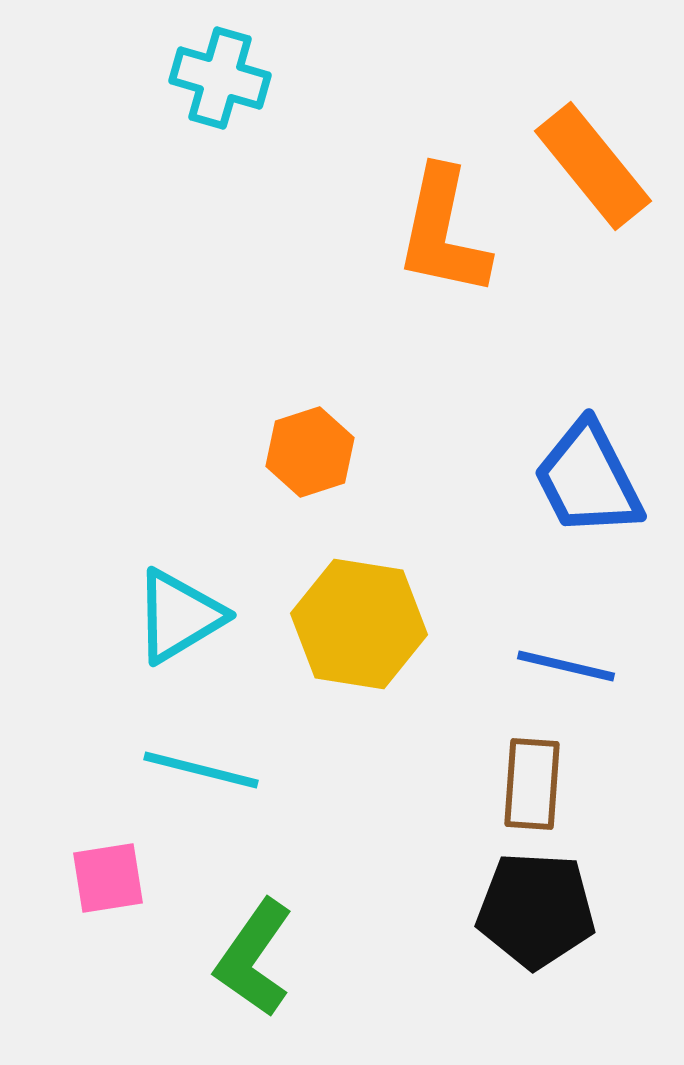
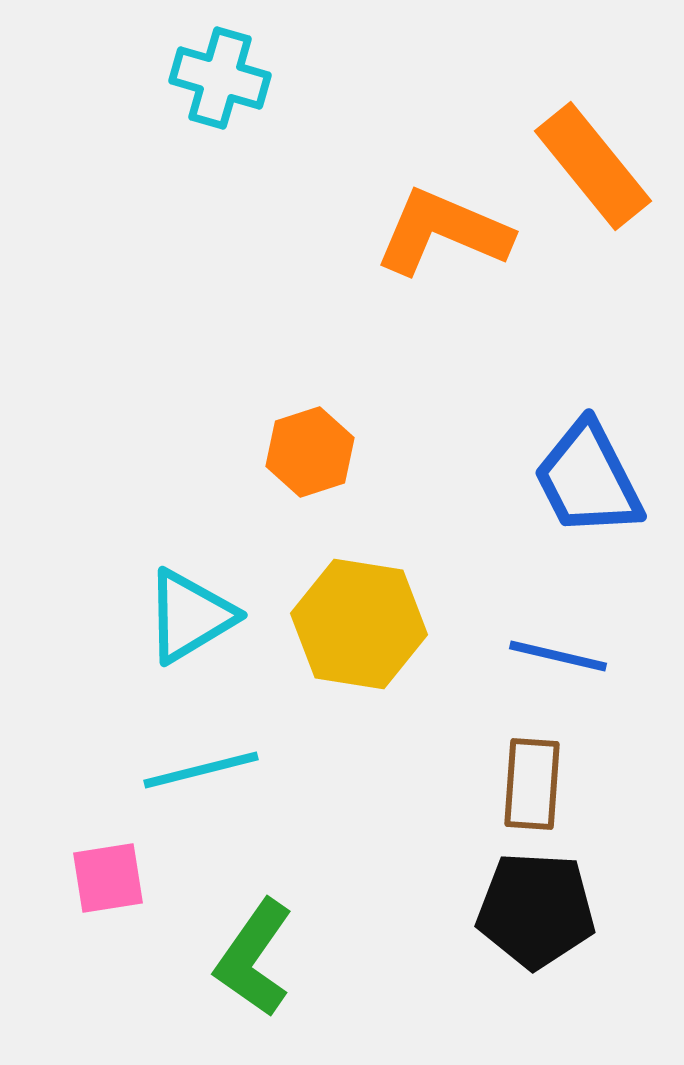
orange L-shape: rotated 101 degrees clockwise
cyan triangle: moved 11 px right
blue line: moved 8 px left, 10 px up
cyan line: rotated 28 degrees counterclockwise
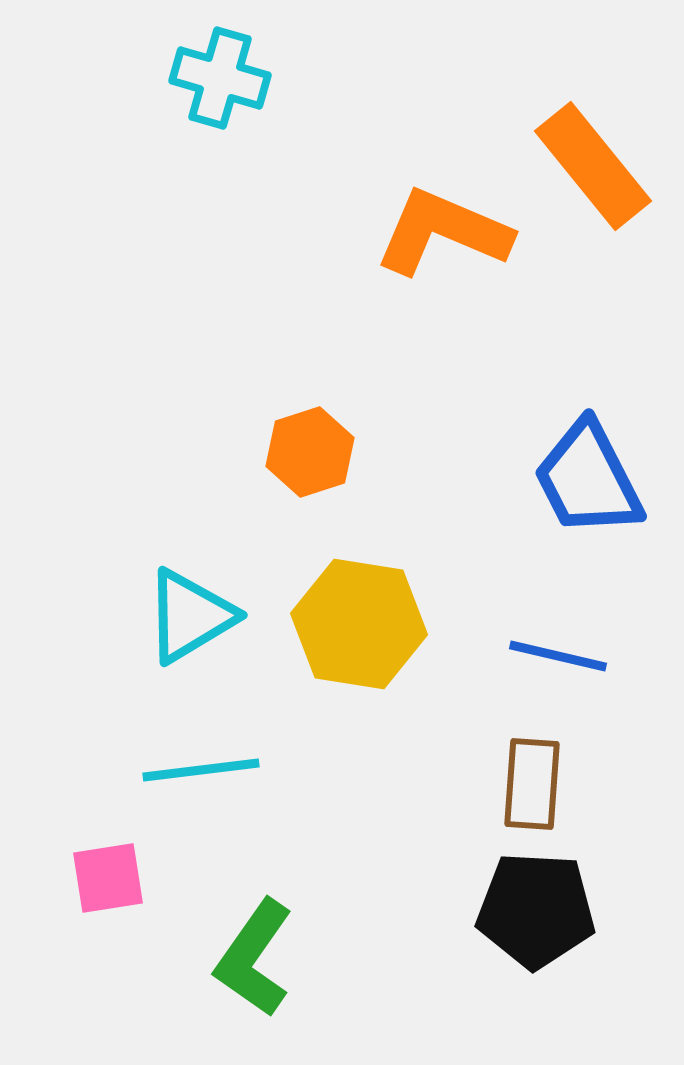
cyan line: rotated 7 degrees clockwise
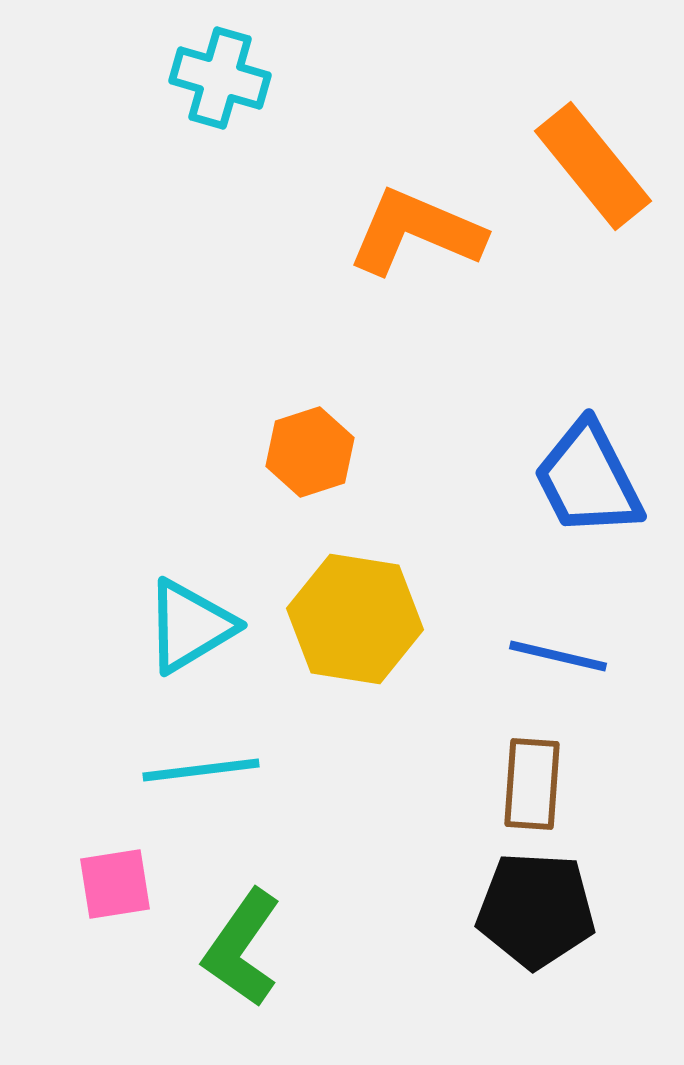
orange L-shape: moved 27 px left
cyan triangle: moved 10 px down
yellow hexagon: moved 4 px left, 5 px up
pink square: moved 7 px right, 6 px down
green L-shape: moved 12 px left, 10 px up
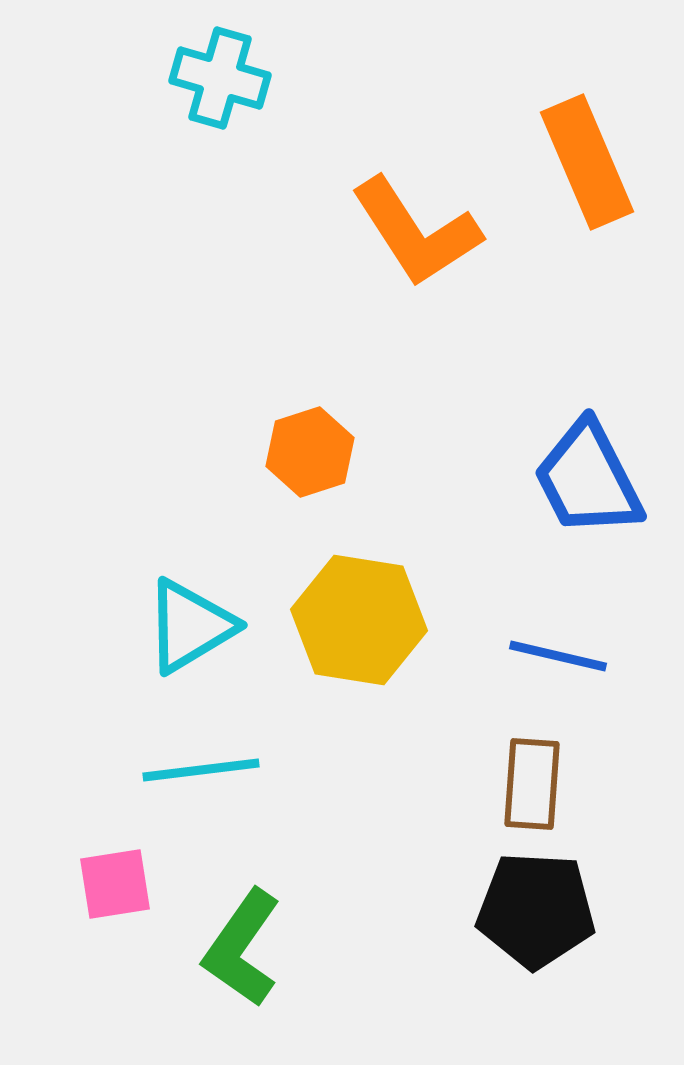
orange rectangle: moved 6 px left, 4 px up; rotated 16 degrees clockwise
orange L-shape: rotated 146 degrees counterclockwise
yellow hexagon: moved 4 px right, 1 px down
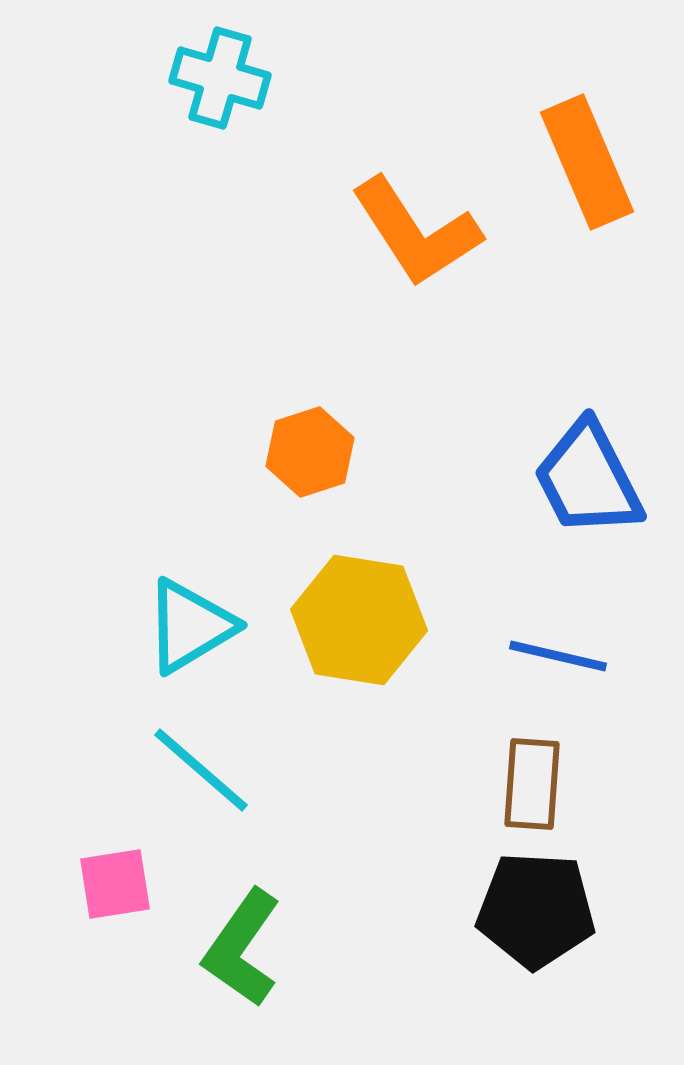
cyan line: rotated 48 degrees clockwise
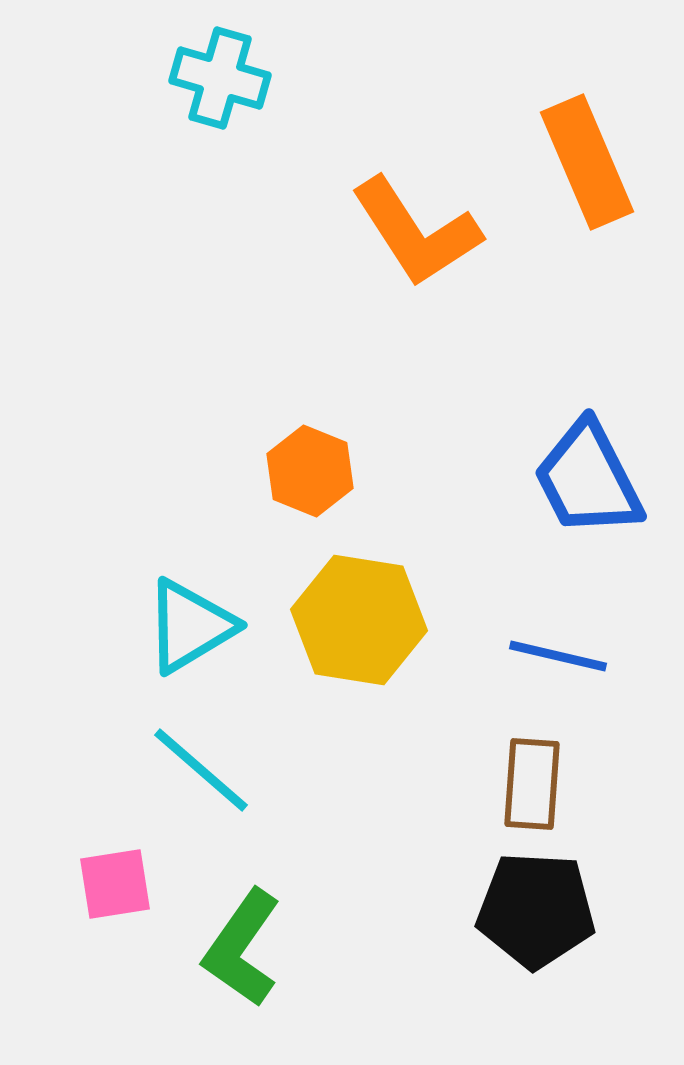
orange hexagon: moved 19 px down; rotated 20 degrees counterclockwise
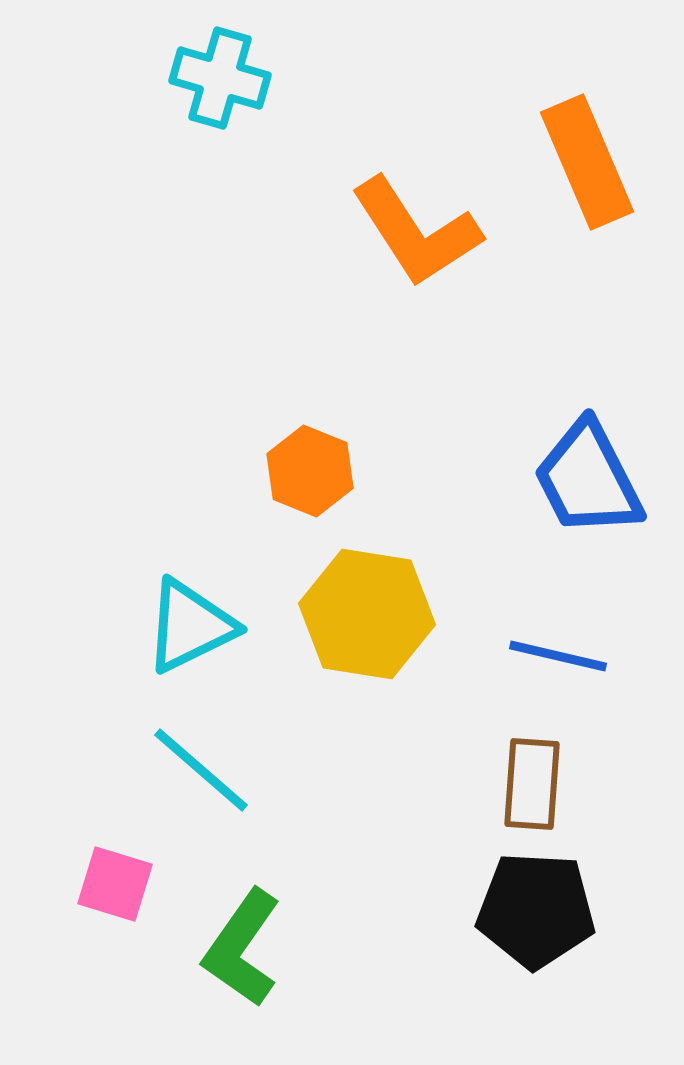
yellow hexagon: moved 8 px right, 6 px up
cyan triangle: rotated 5 degrees clockwise
pink square: rotated 26 degrees clockwise
